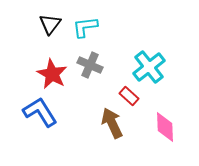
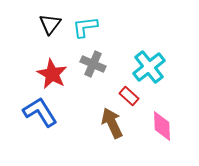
gray cross: moved 3 px right, 1 px up
pink diamond: moved 3 px left, 1 px up
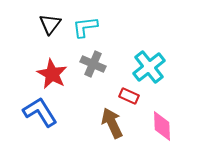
red rectangle: rotated 18 degrees counterclockwise
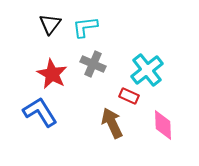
cyan cross: moved 2 px left, 3 px down
pink diamond: moved 1 px right, 1 px up
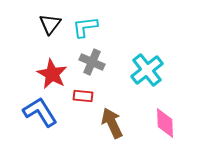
gray cross: moved 1 px left, 2 px up
red rectangle: moved 46 px left; rotated 18 degrees counterclockwise
pink diamond: moved 2 px right, 2 px up
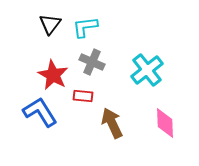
red star: moved 1 px right, 1 px down
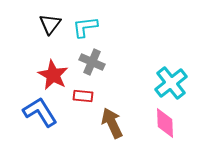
cyan cross: moved 24 px right, 13 px down
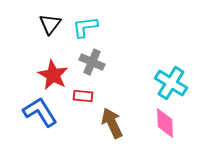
cyan cross: rotated 20 degrees counterclockwise
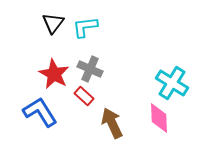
black triangle: moved 3 px right, 1 px up
gray cross: moved 2 px left, 7 px down
red star: moved 1 px right, 1 px up
cyan cross: moved 1 px right
red rectangle: moved 1 px right; rotated 36 degrees clockwise
pink diamond: moved 6 px left, 5 px up
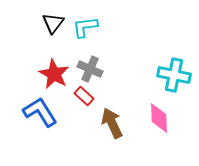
cyan cross: moved 2 px right, 8 px up; rotated 20 degrees counterclockwise
